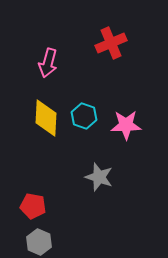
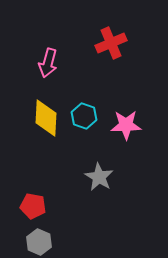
gray star: rotated 12 degrees clockwise
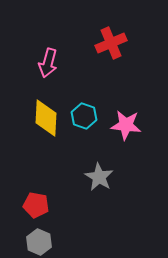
pink star: rotated 8 degrees clockwise
red pentagon: moved 3 px right, 1 px up
